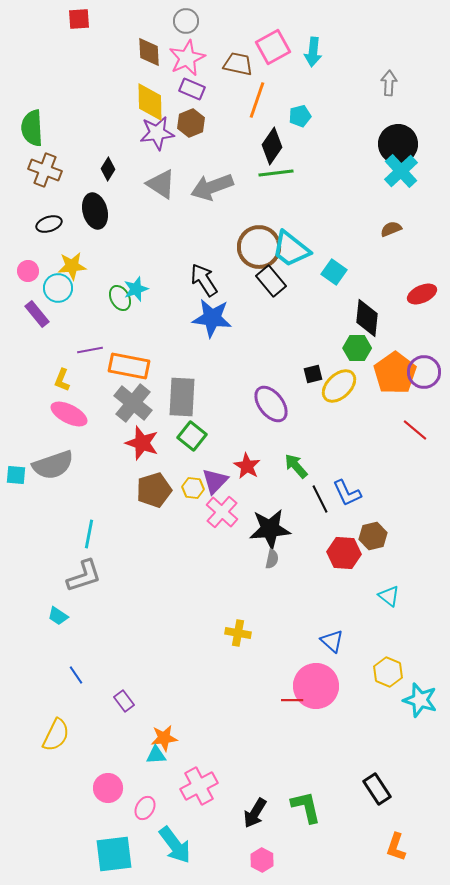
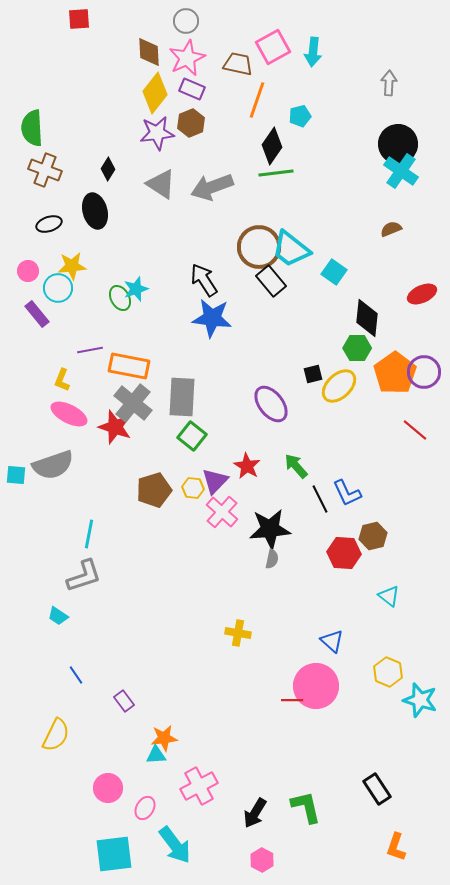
yellow diamond at (150, 102): moved 5 px right, 9 px up; rotated 39 degrees clockwise
cyan cross at (401, 171): rotated 12 degrees counterclockwise
red star at (142, 443): moved 27 px left, 16 px up
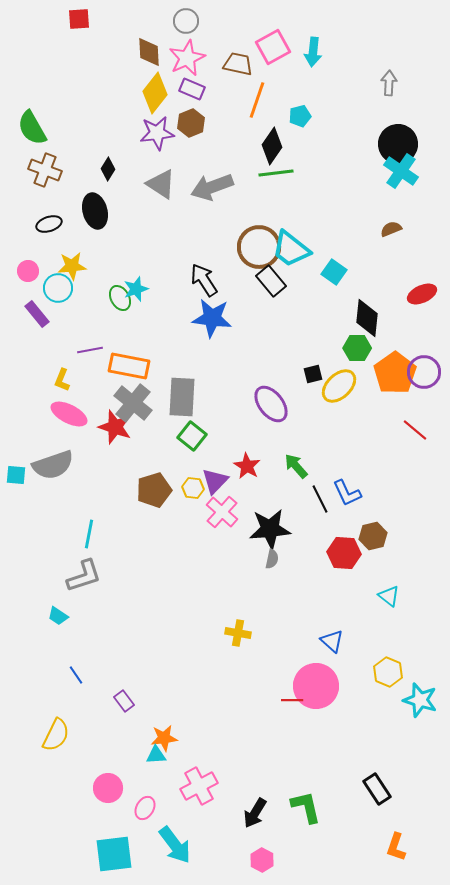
green semicircle at (32, 128): rotated 27 degrees counterclockwise
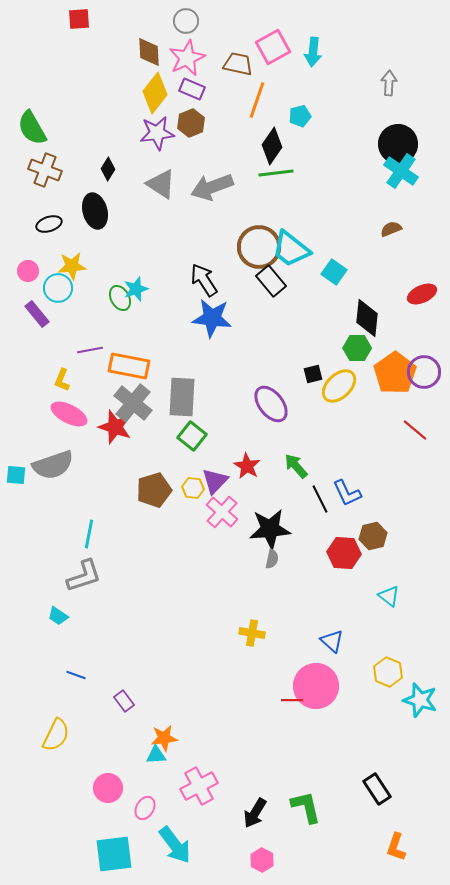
yellow cross at (238, 633): moved 14 px right
blue line at (76, 675): rotated 36 degrees counterclockwise
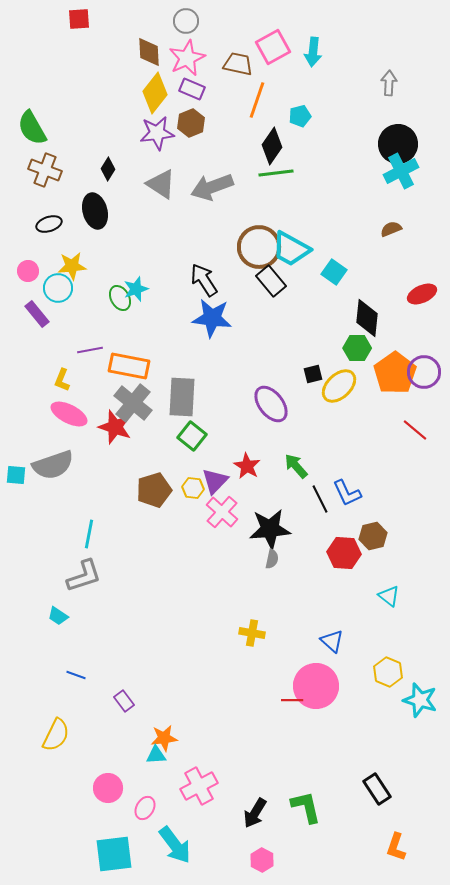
cyan cross at (401, 171): rotated 28 degrees clockwise
cyan trapezoid at (291, 249): rotated 9 degrees counterclockwise
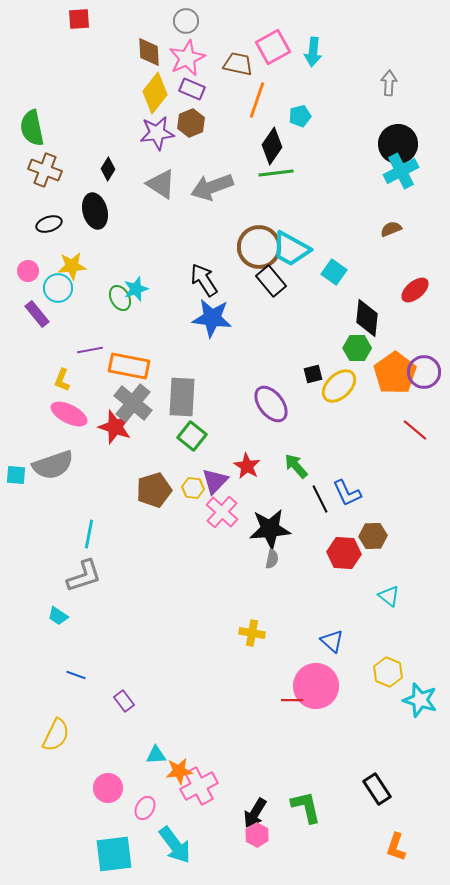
green semicircle at (32, 128): rotated 18 degrees clockwise
red ellipse at (422, 294): moved 7 px left, 4 px up; rotated 16 degrees counterclockwise
brown hexagon at (373, 536): rotated 12 degrees clockwise
orange star at (164, 738): moved 15 px right, 33 px down
pink hexagon at (262, 860): moved 5 px left, 25 px up
